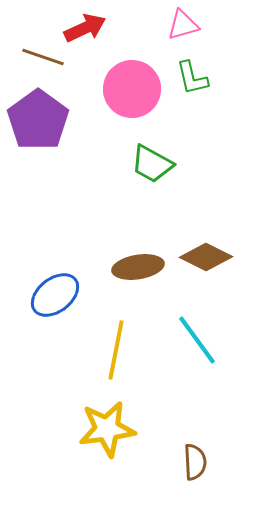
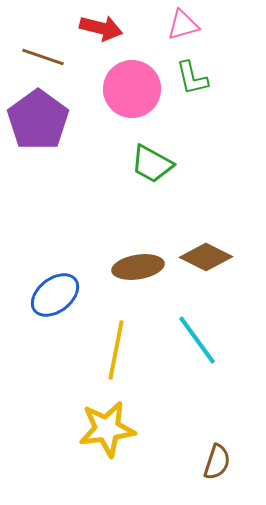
red arrow: moved 16 px right; rotated 39 degrees clockwise
brown semicircle: moved 22 px right; rotated 21 degrees clockwise
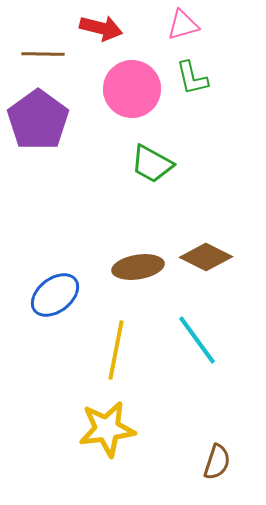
brown line: moved 3 px up; rotated 18 degrees counterclockwise
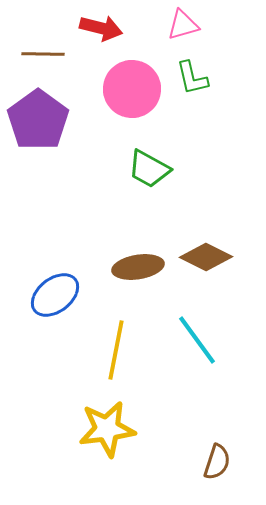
green trapezoid: moved 3 px left, 5 px down
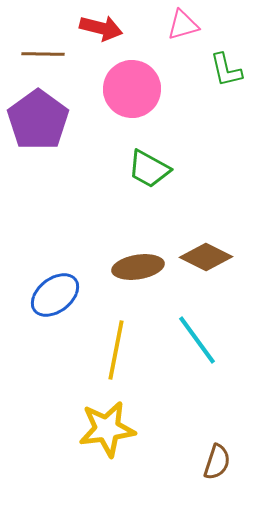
green L-shape: moved 34 px right, 8 px up
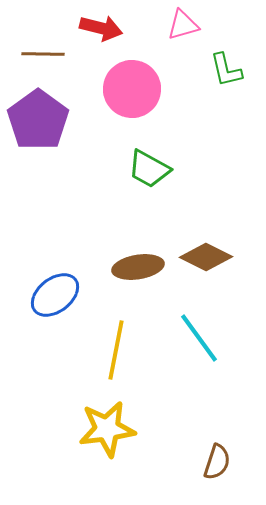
cyan line: moved 2 px right, 2 px up
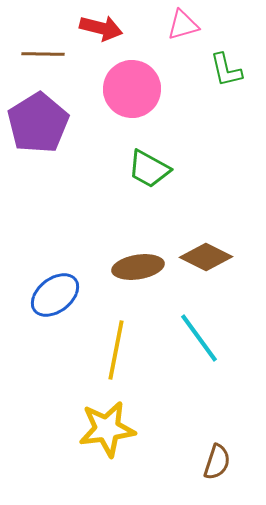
purple pentagon: moved 3 px down; rotated 4 degrees clockwise
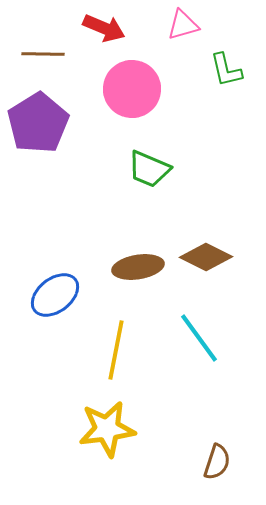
red arrow: moved 3 px right; rotated 9 degrees clockwise
green trapezoid: rotated 6 degrees counterclockwise
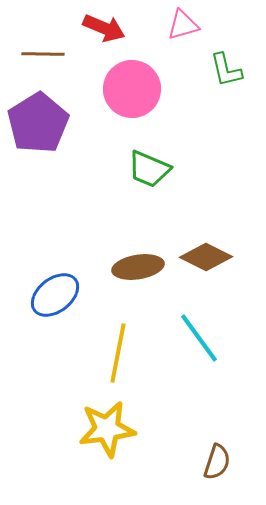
yellow line: moved 2 px right, 3 px down
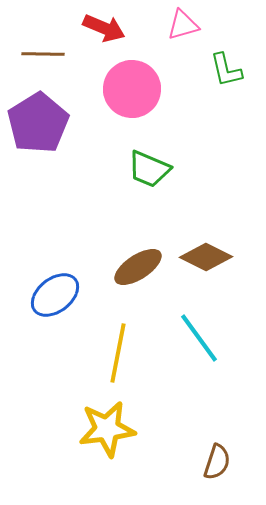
brown ellipse: rotated 24 degrees counterclockwise
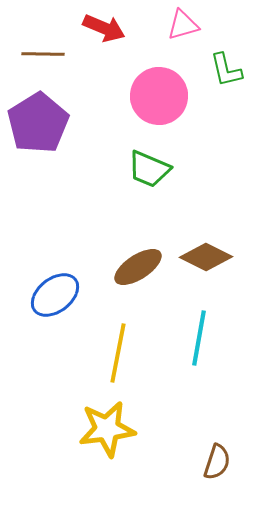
pink circle: moved 27 px right, 7 px down
cyan line: rotated 46 degrees clockwise
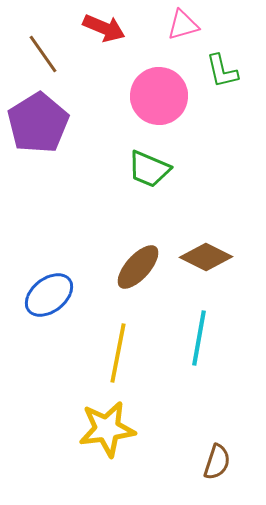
brown line: rotated 54 degrees clockwise
green L-shape: moved 4 px left, 1 px down
brown ellipse: rotated 15 degrees counterclockwise
blue ellipse: moved 6 px left
